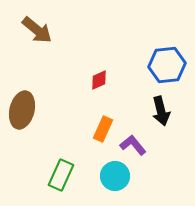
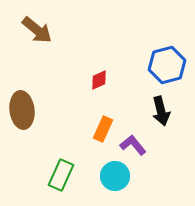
blue hexagon: rotated 9 degrees counterclockwise
brown ellipse: rotated 21 degrees counterclockwise
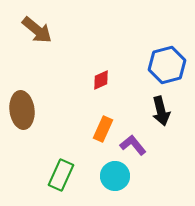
red diamond: moved 2 px right
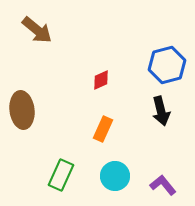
purple L-shape: moved 30 px right, 40 px down
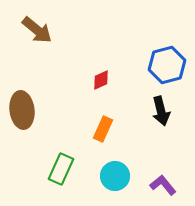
green rectangle: moved 6 px up
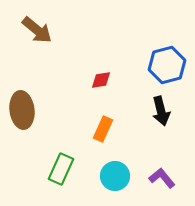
red diamond: rotated 15 degrees clockwise
purple L-shape: moved 1 px left, 7 px up
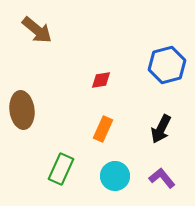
black arrow: moved 18 px down; rotated 40 degrees clockwise
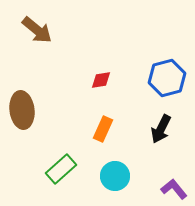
blue hexagon: moved 13 px down
green rectangle: rotated 24 degrees clockwise
purple L-shape: moved 12 px right, 11 px down
